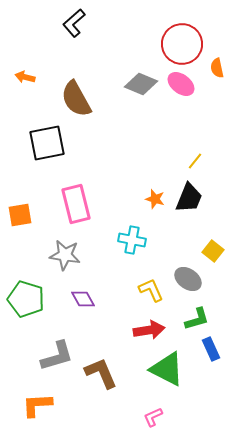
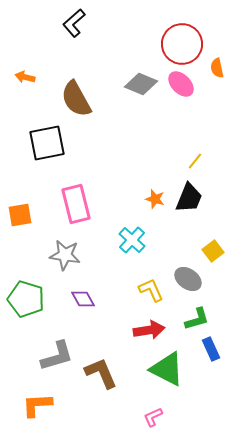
pink ellipse: rotated 8 degrees clockwise
cyan cross: rotated 32 degrees clockwise
yellow square: rotated 15 degrees clockwise
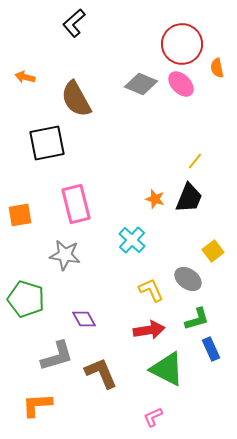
purple diamond: moved 1 px right, 20 px down
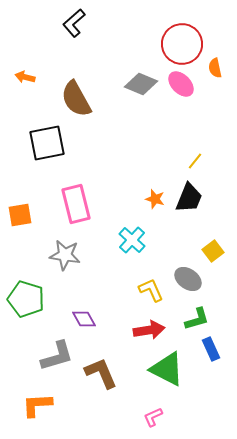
orange semicircle: moved 2 px left
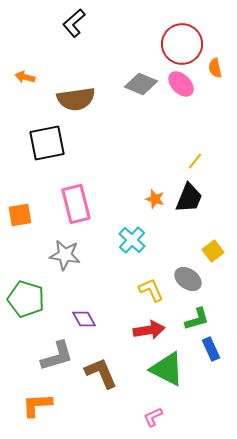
brown semicircle: rotated 69 degrees counterclockwise
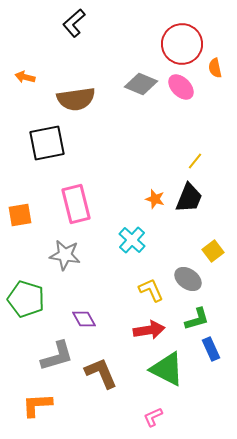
pink ellipse: moved 3 px down
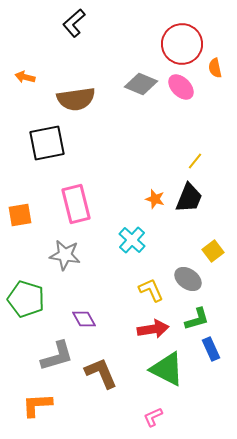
red arrow: moved 4 px right, 1 px up
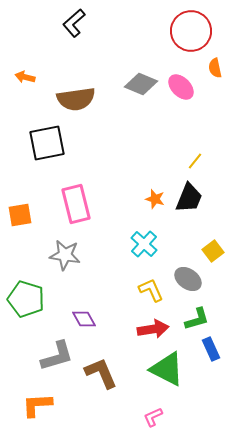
red circle: moved 9 px right, 13 px up
cyan cross: moved 12 px right, 4 px down
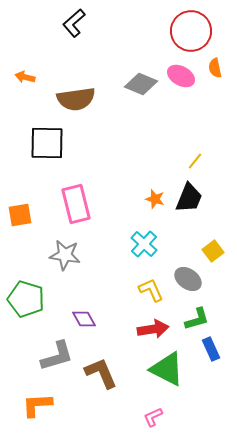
pink ellipse: moved 11 px up; rotated 16 degrees counterclockwise
black square: rotated 12 degrees clockwise
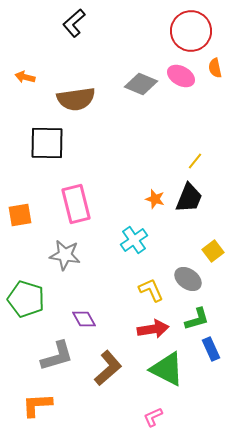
cyan cross: moved 10 px left, 4 px up; rotated 12 degrees clockwise
brown L-shape: moved 7 px right, 5 px up; rotated 72 degrees clockwise
